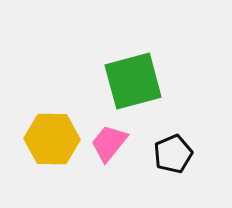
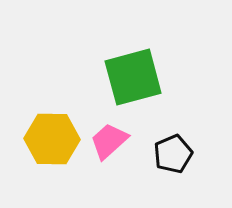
green square: moved 4 px up
pink trapezoid: moved 2 px up; rotated 9 degrees clockwise
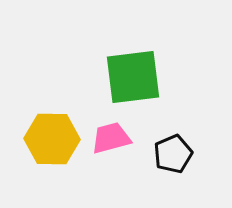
green square: rotated 8 degrees clockwise
pink trapezoid: moved 2 px right, 3 px up; rotated 27 degrees clockwise
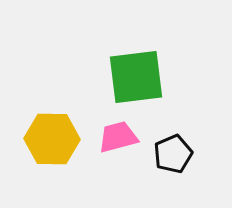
green square: moved 3 px right
pink trapezoid: moved 7 px right, 1 px up
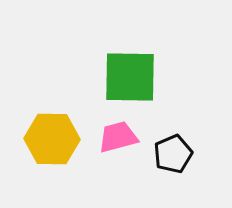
green square: moved 6 px left; rotated 8 degrees clockwise
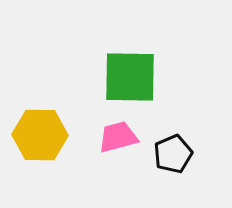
yellow hexagon: moved 12 px left, 4 px up
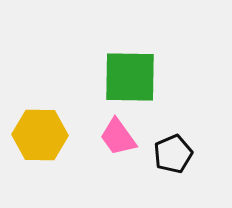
pink trapezoid: rotated 111 degrees counterclockwise
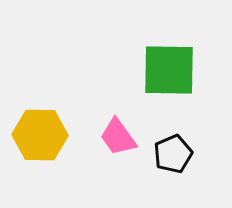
green square: moved 39 px right, 7 px up
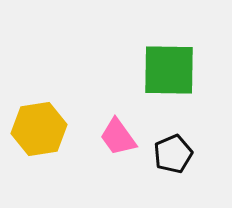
yellow hexagon: moved 1 px left, 6 px up; rotated 10 degrees counterclockwise
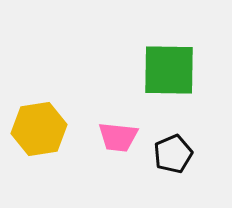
pink trapezoid: rotated 48 degrees counterclockwise
